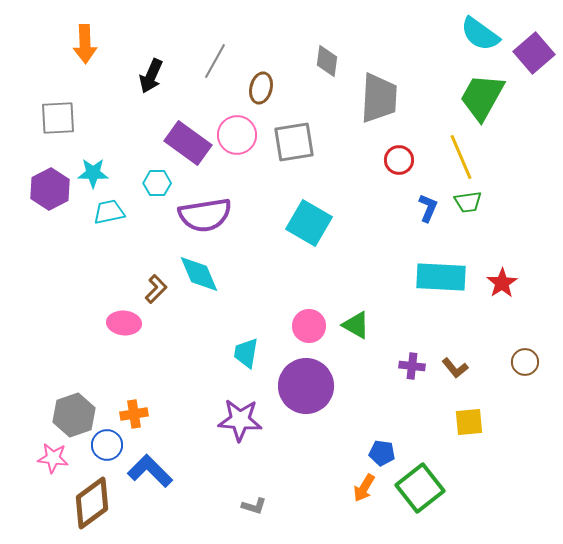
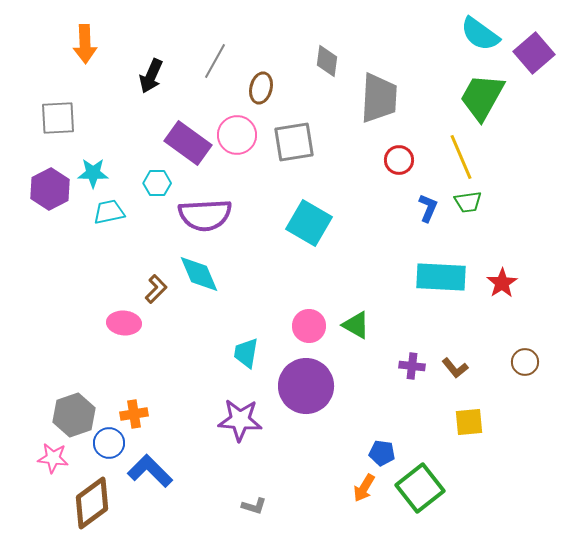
purple semicircle at (205, 215): rotated 6 degrees clockwise
blue circle at (107, 445): moved 2 px right, 2 px up
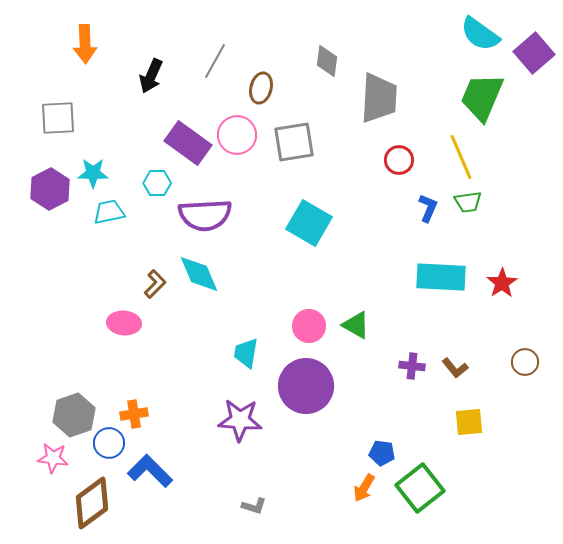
green trapezoid at (482, 97): rotated 6 degrees counterclockwise
brown L-shape at (156, 289): moved 1 px left, 5 px up
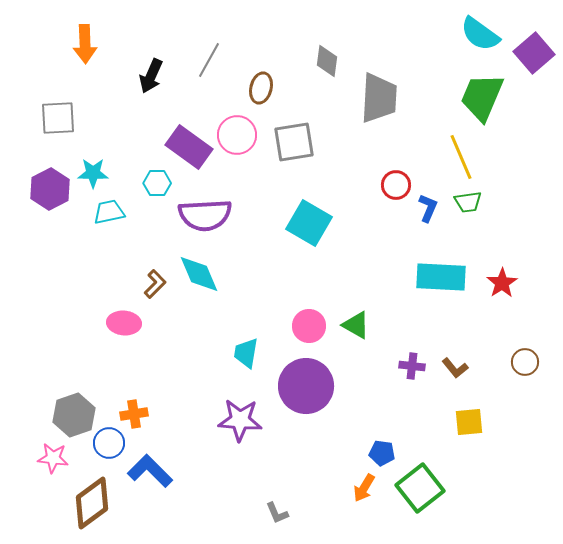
gray line at (215, 61): moved 6 px left, 1 px up
purple rectangle at (188, 143): moved 1 px right, 4 px down
red circle at (399, 160): moved 3 px left, 25 px down
gray L-shape at (254, 506): moved 23 px right, 7 px down; rotated 50 degrees clockwise
